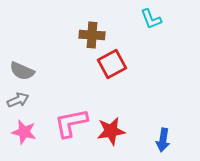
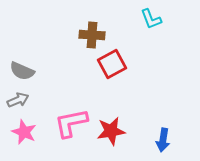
pink star: rotated 10 degrees clockwise
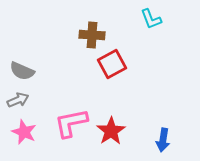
red star: rotated 24 degrees counterclockwise
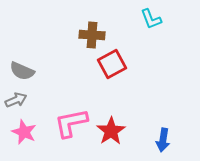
gray arrow: moved 2 px left
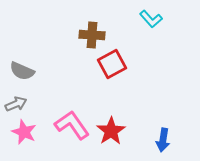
cyan L-shape: rotated 20 degrees counterclockwise
gray arrow: moved 4 px down
pink L-shape: moved 1 px right, 2 px down; rotated 66 degrees clockwise
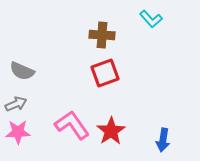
brown cross: moved 10 px right
red square: moved 7 px left, 9 px down; rotated 8 degrees clockwise
pink star: moved 6 px left; rotated 25 degrees counterclockwise
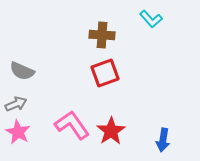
pink star: rotated 30 degrees clockwise
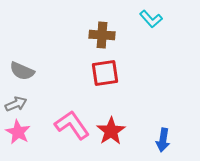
red square: rotated 12 degrees clockwise
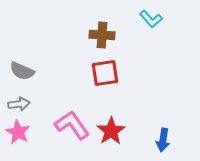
gray arrow: moved 3 px right; rotated 15 degrees clockwise
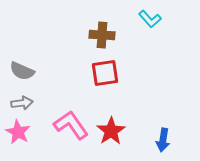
cyan L-shape: moved 1 px left
gray arrow: moved 3 px right, 1 px up
pink L-shape: moved 1 px left
